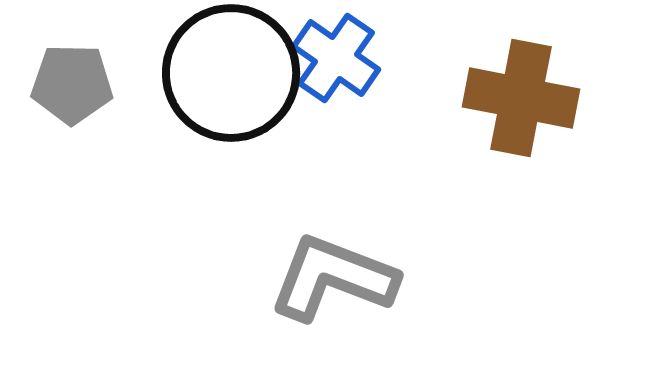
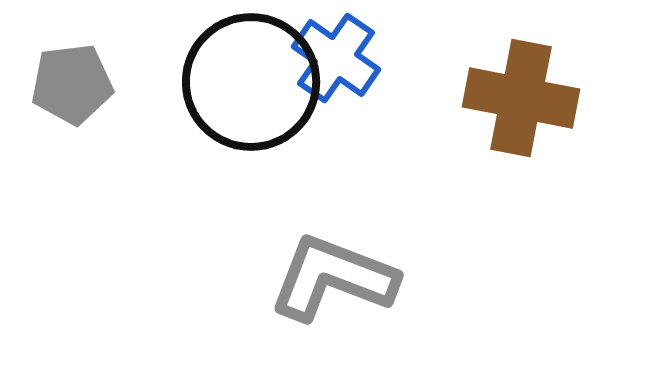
black circle: moved 20 px right, 9 px down
gray pentagon: rotated 8 degrees counterclockwise
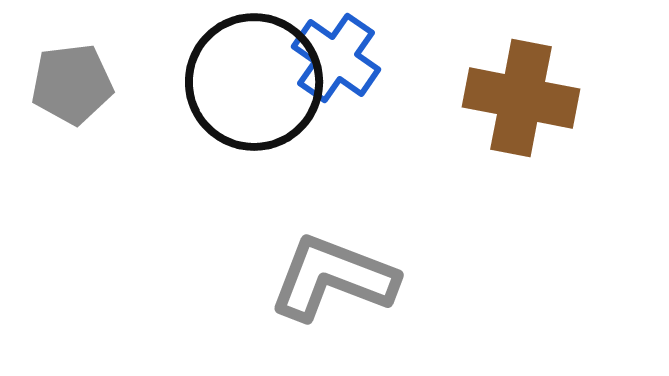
black circle: moved 3 px right
